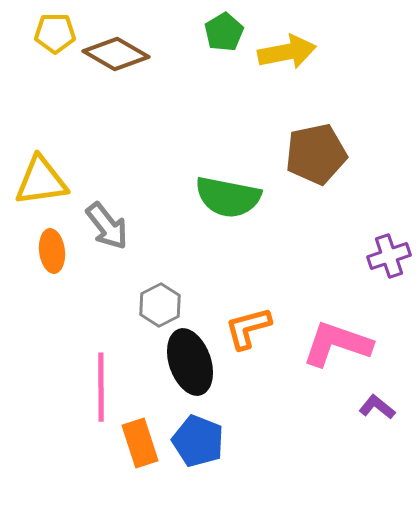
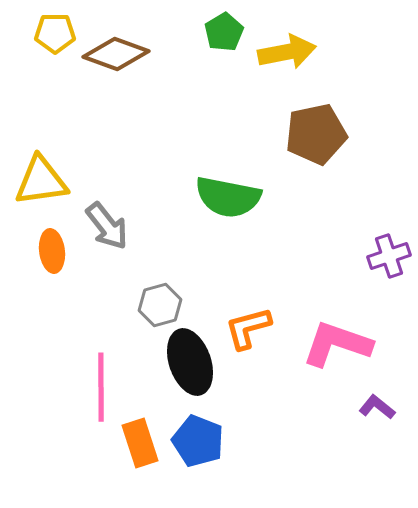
brown diamond: rotated 10 degrees counterclockwise
brown pentagon: moved 20 px up
gray hexagon: rotated 12 degrees clockwise
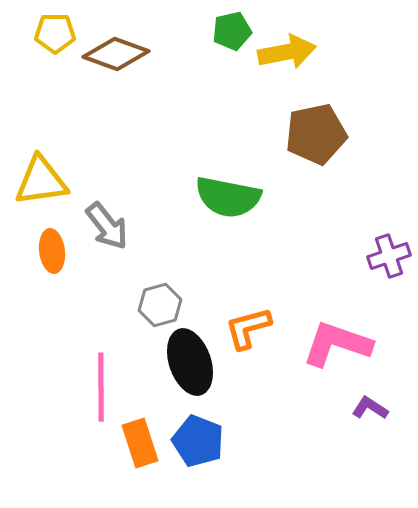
green pentagon: moved 8 px right, 1 px up; rotated 18 degrees clockwise
purple L-shape: moved 7 px left, 1 px down; rotated 6 degrees counterclockwise
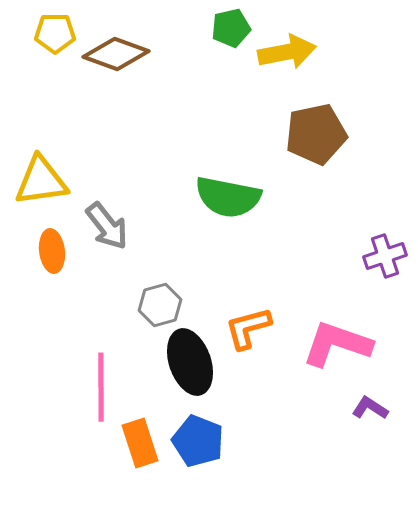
green pentagon: moved 1 px left, 3 px up
purple cross: moved 4 px left
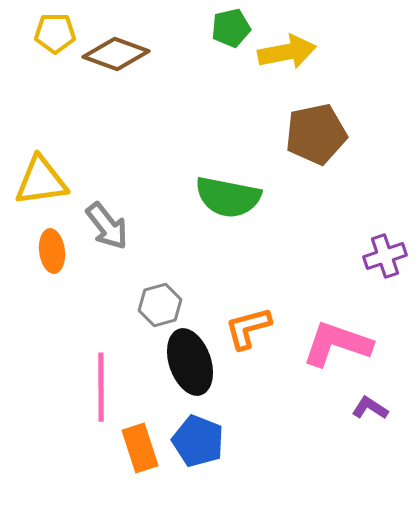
orange rectangle: moved 5 px down
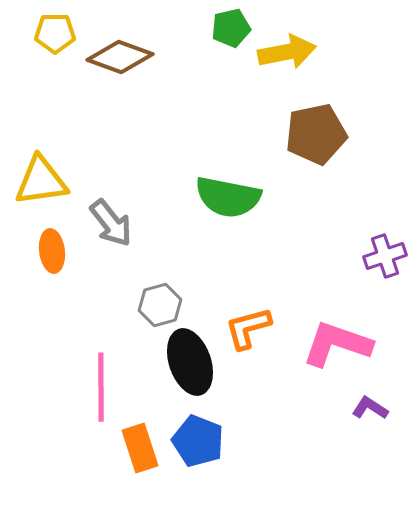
brown diamond: moved 4 px right, 3 px down
gray arrow: moved 4 px right, 3 px up
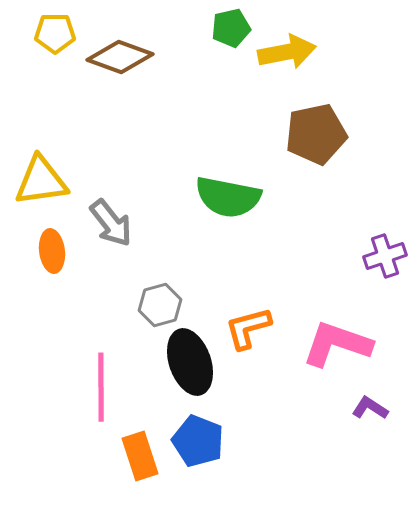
orange rectangle: moved 8 px down
